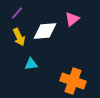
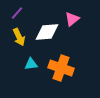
white diamond: moved 2 px right, 1 px down
orange cross: moved 12 px left, 13 px up
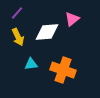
yellow arrow: moved 1 px left
orange cross: moved 2 px right, 2 px down
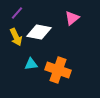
pink triangle: moved 1 px up
white diamond: moved 8 px left; rotated 15 degrees clockwise
yellow arrow: moved 2 px left
orange cross: moved 5 px left
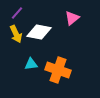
yellow arrow: moved 3 px up
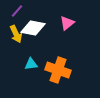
purple line: moved 2 px up
pink triangle: moved 5 px left, 5 px down
white diamond: moved 6 px left, 4 px up
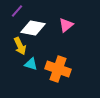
pink triangle: moved 1 px left, 2 px down
yellow arrow: moved 4 px right, 12 px down
cyan triangle: rotated 24 degrees clockwise
orange cross: moved 1 px up
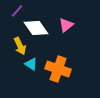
white diamond: moved 3 px right; rotated 45 degrees clockwise
cyan triangle: rotated 16 degrees clockwise
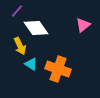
pink triangle: moved 17 px right
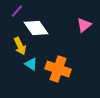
pink triangle: moved 1 px right
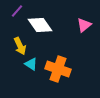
white diamond: moved 4 px right, 3 px up
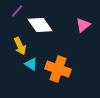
pink triangle: moved 1 px left
